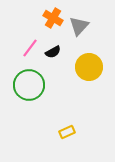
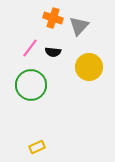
orange cross: rotated 12 degrees counterclockwise
black semicircle: rotated 35 degrees clockwise
green circle: moved 2 px right
yellow rectangle: moved 30 px left, 15 px down
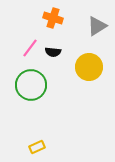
gray triangle: moved 18 px right; rotated 15 degrees clockwise
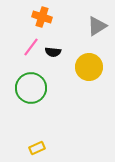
orange cross: moved 11 px left, 1 px up
pink line: moved 1 px right, 1 px up
green circle: moved 3 px down
yellow rectangle: moved 1 px down
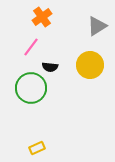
orange cross: rotated 36 degrees clockwise
black semicircle: moved 3 px left, 15 px down
yellow circle: moved 1 px right, 2 px up
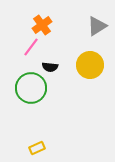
orange cross: moved 8 px down
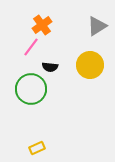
green circle: moved 1 px down
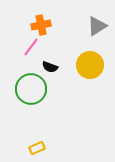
orange cross: moved 1 px left; rotated 24 degrees clockwise
black semicircle: rotated 14 degrees clockwise
